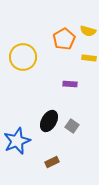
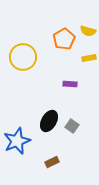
yellow rectangle: rotated 16 degrees counterclockwise
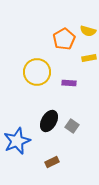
yellow circle: moved 14 px right, 15 px down
purple rectangle: moved 1 px left, 1 px up
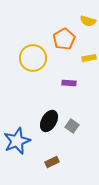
yellow semicircle: moved 10 px up
yellow circle: moved 4 px left, 14 px up
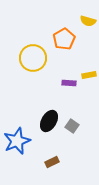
yellow rectangle: moved 17 px down
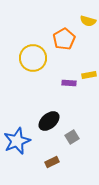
black ellipse: rotated 20 degrees clockwise
gray square: moved 11 px down; rotated 24 degrees clockwise
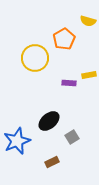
yellow circle: moved 2 px right
